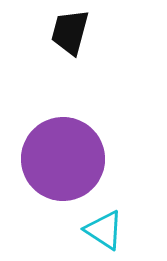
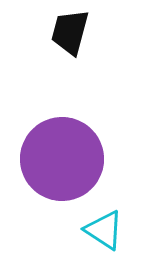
purple circle: moved 1 px left
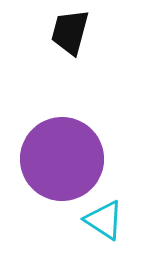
cyan triangle: moved 10 px up
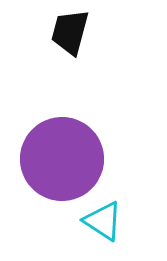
cyan triangle: moved 1 px left, 1 px down
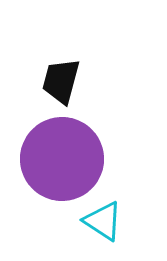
black trapezoid: moved 9 px left, 49 px down
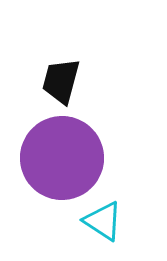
purple circle: moved 1 px up
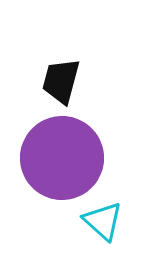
cyan triangle: rotated 9 degrees clockwise
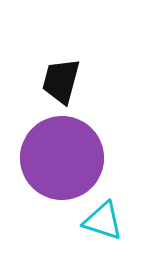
cyan triangle: rotated 24 degrees counterclockwise
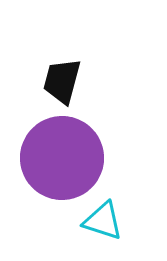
black trapezoid: moved 1 px right
